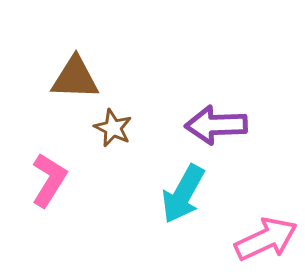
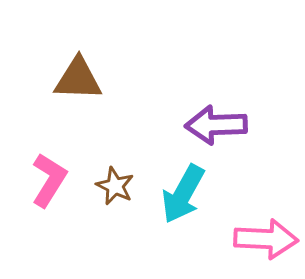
brown triangle: moved 3 px right, 1 px down
brown star: moved 2 px right, 58 px down
pink arrow: rotated 28 degrees clockwise
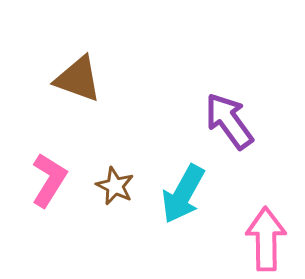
brown triangle: rotated 18 degrees clockwise
purple arrow: moved 13 px right, 4 px up; rotated 56 degrees clockwise
pink arrow: rotated 94 degrees counterclockwise
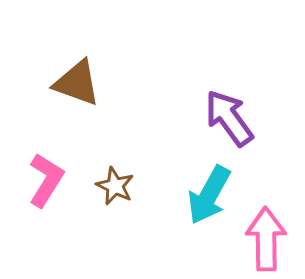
brown triangle: moved 1 px left, 4 px down
purple arrow: moved 3 px up
pink L-shape: moved 3 px left
cyan arrow: moved 26 px right, 1 px down
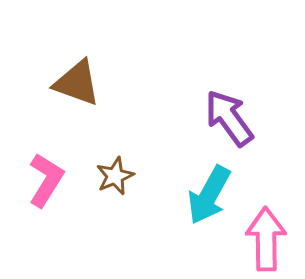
brown star: moved 10 px up; rotated 24 degrees clockwise
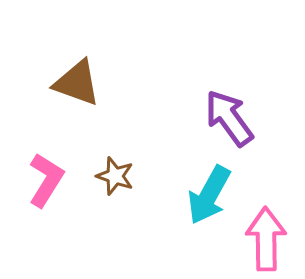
brown star: rotated 30 degrees counterclockwise
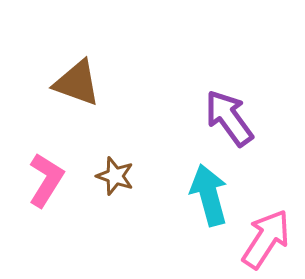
cyan arrow: rotated 136 degrees clockwise
pink arrow: rotated 34 degrees clockwise
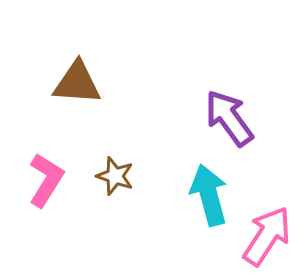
brown triangle: rotated 16 degrees counterclockwise
pink arrow: moved 1 px right, 3 px up
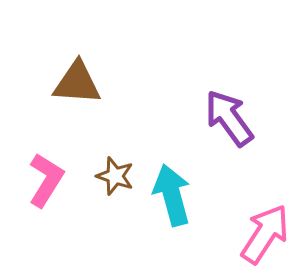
cyan arrow: moved 37 px left
pink arrow: moved 2 px left, 2 px up
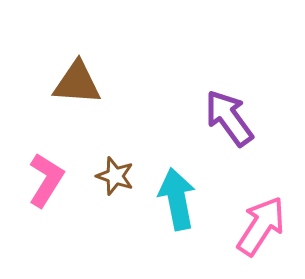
cyan arrow: moved 5 px right, 4 px down; rotated 4 degrees clockwise
pink arrow: moved 4 px left, 8 px up
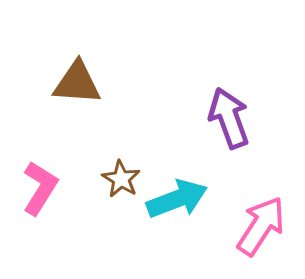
purple arrow: rotated 16 degrees clockwise
brown star: moved 6 px right, 3 px down; rotated 12 degrees clockwise
pink L-shape: moved 6 px left, 8 px down
cyan arrow: rotated 80 degrees clockwise
